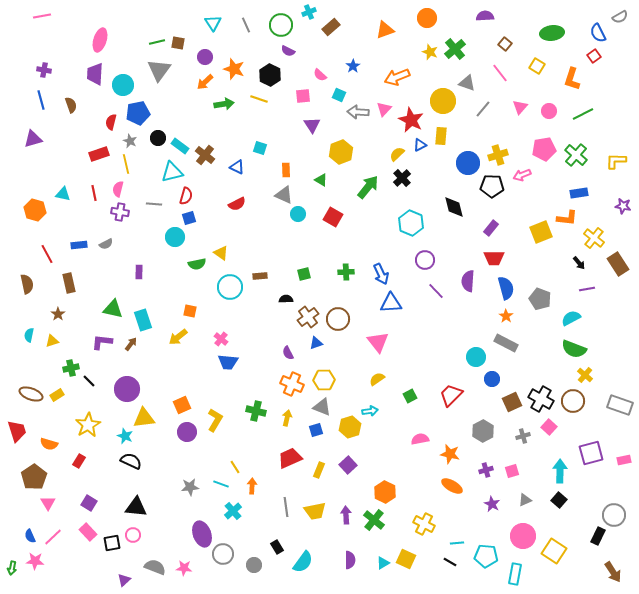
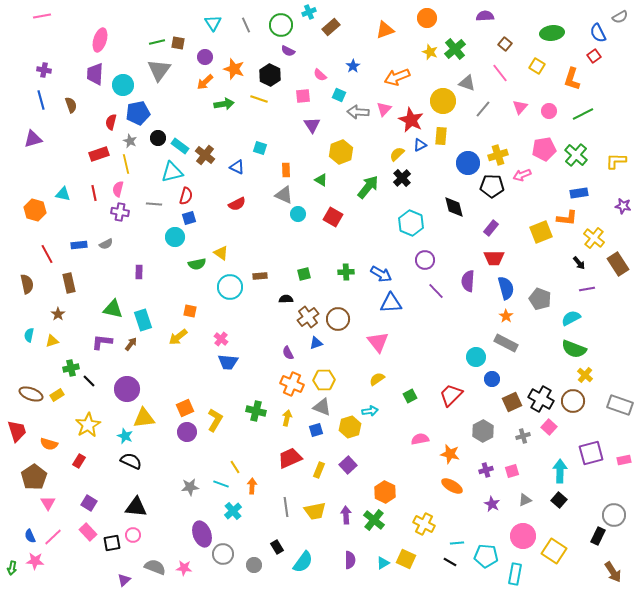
blue arrow at (381, 274): rotated 35 degrees counterclockwise
orange square at (182, 405): moved 3 px right, 3 px down
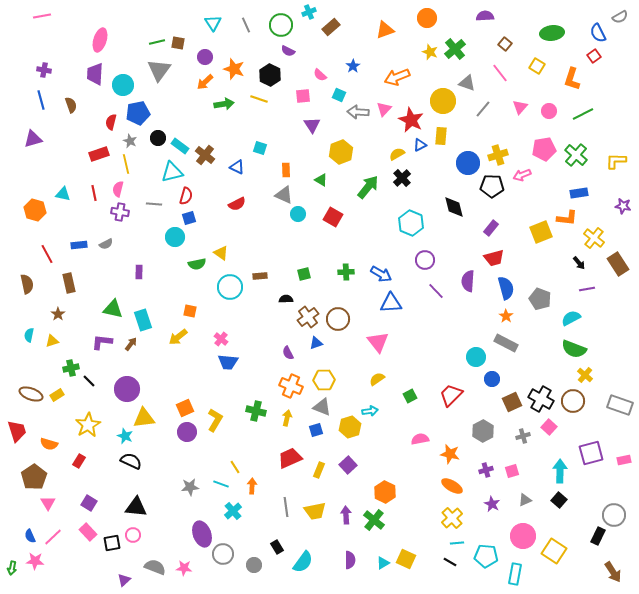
yellow semicircle at (397, 154): rotated 14 degrees clockwise
red trapezoid at (494, 258): rotated 15 degrees counterclockwise
orange cross at (292, 384): moved 1 px left, 2 px down
yellow cross at (424, 524): moved 28 px right, 6 px up; rotated 20 degrees clockwise
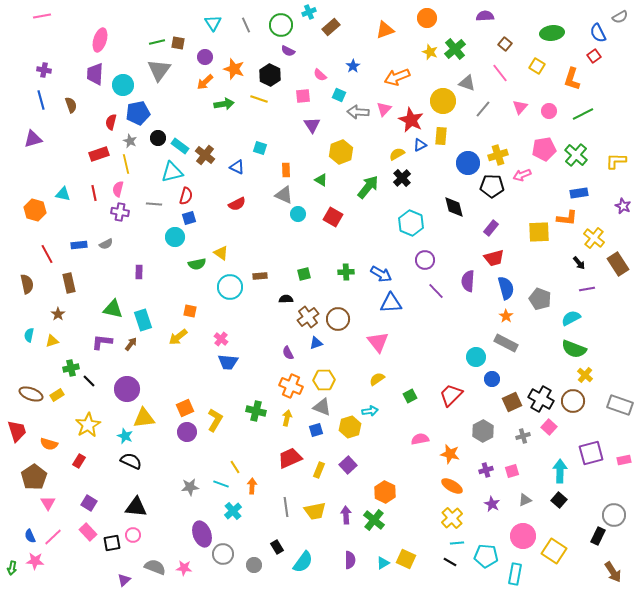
purple star at (623, 206): rotated 14 degrees clockwise
yellow square at (541, 232): moved 2 px left; rotated 20 degrees clockwise
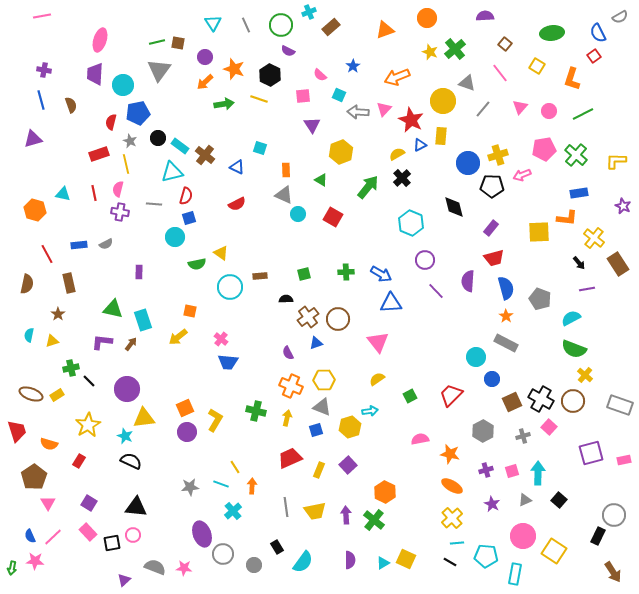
brown semicircle at (27, 284): rotated 24 degrees clockwise
cyan arrow at (560, 471): moved 22 px left, 2 px down
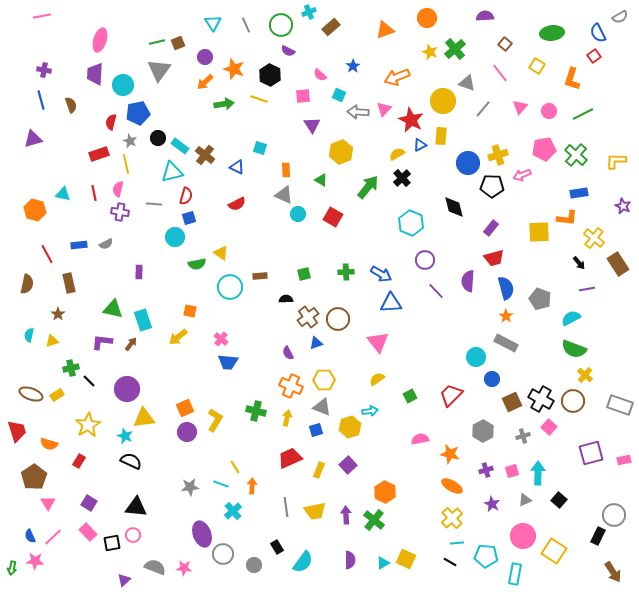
brown square at (178, 43): rotated 32 degrees counterclockwise
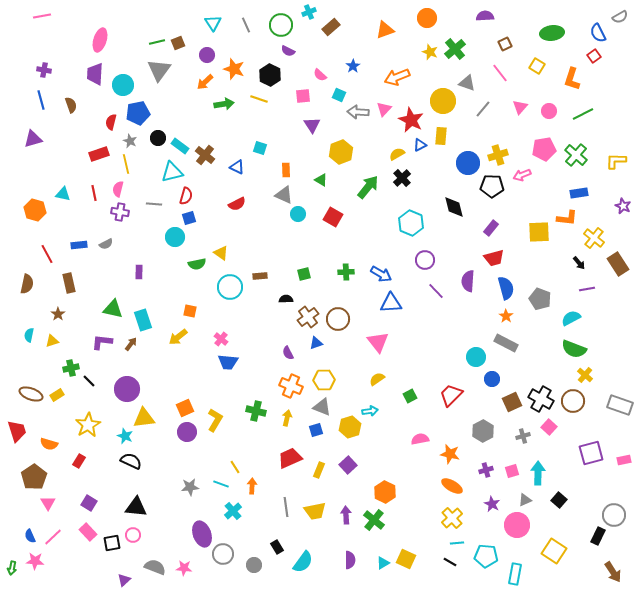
brown square at (505, 44): rotated 24 degrees clockwise
purple circle at (205, 57): moved 2 px right, 2 px up
pink circle at (523, 536): moved 6 px left, 11 px up
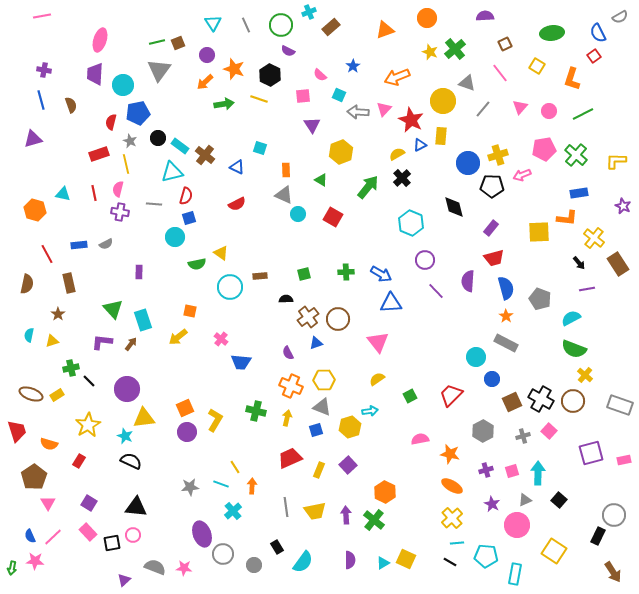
green triangle at (113, 309): rotated 35 degrees clockwise
blue trapezoid at (228, 362): moved 13 px right
pink square at (549, 427): moved 4 px down
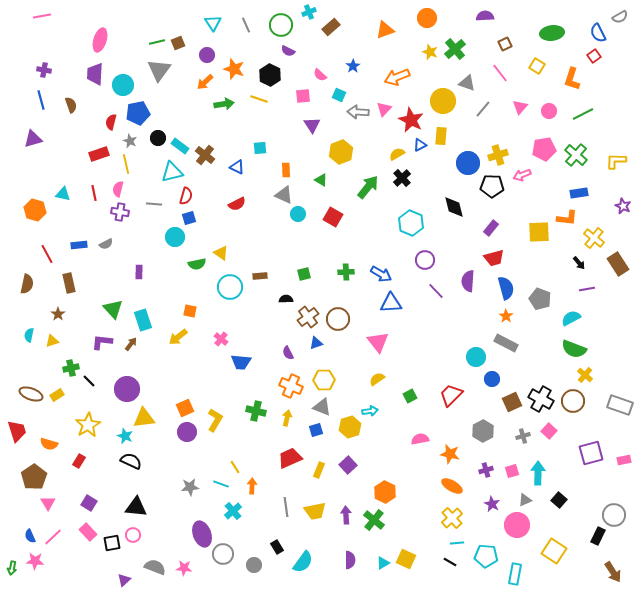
cyan square at (260, 148): rotated 24 degrees counterclockwise
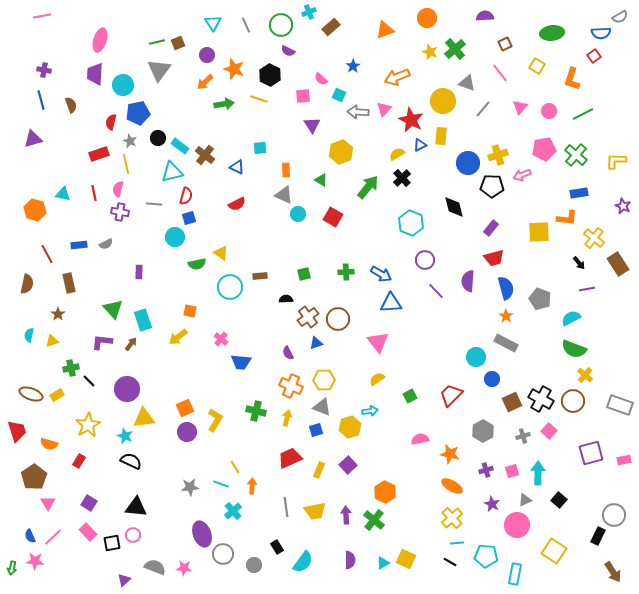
blue semicircle at (598, 33): moved 3 px right; rotated 66 degrees counterclockwise
pink semicircle at (320, 75): moved 1 px right, 4 px down
